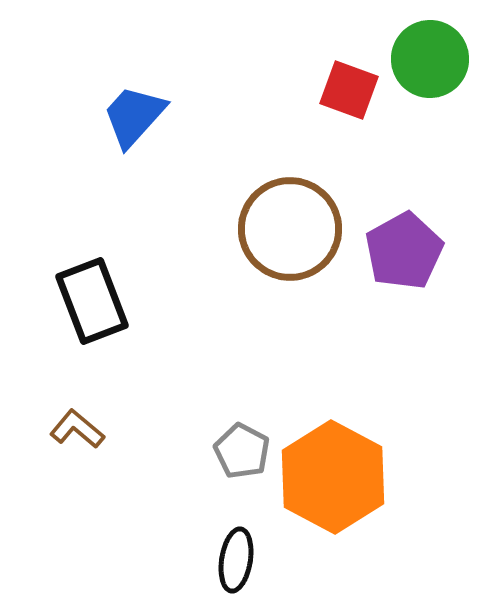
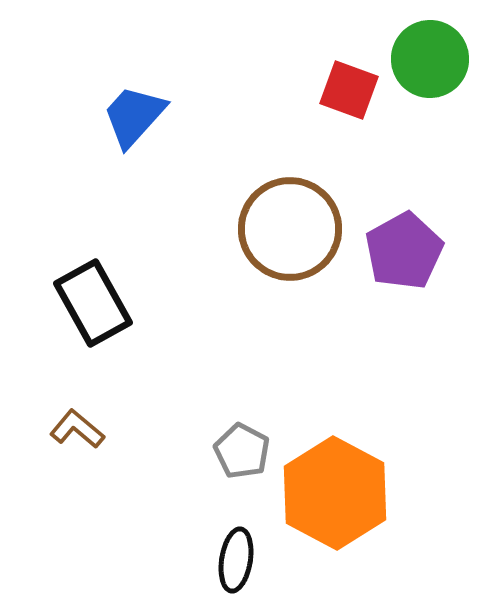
black rectangle: moved 1 px right, 2 px down; rotated 8 degrees counterclockwise
orange hexagon: moved 2 px right, 16 px down
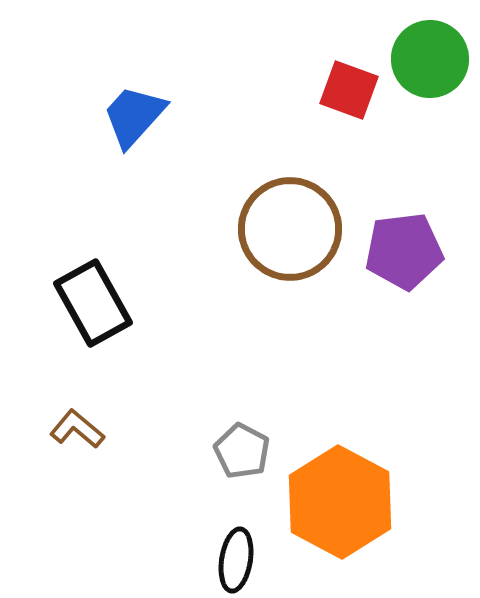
purple pentagon: rotated 22 degrees clockwise
orange hexagon: moved 5 px right, 9 px down
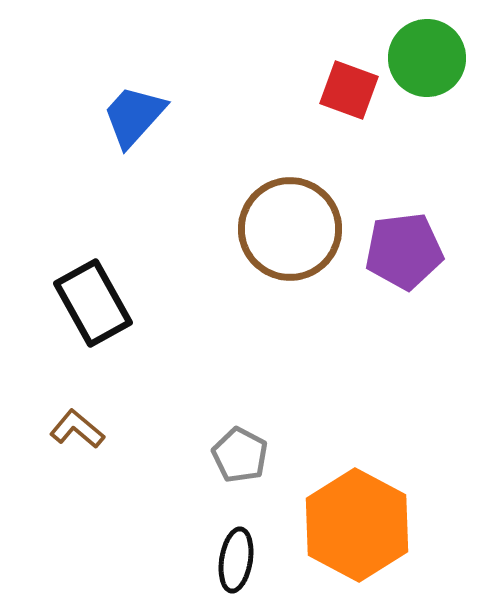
green circle: moved 3 px left, 1 px up
gray pentagon: moved 2 px left, 4 px down
orange hexagon: moved 17 px right, 23 px down
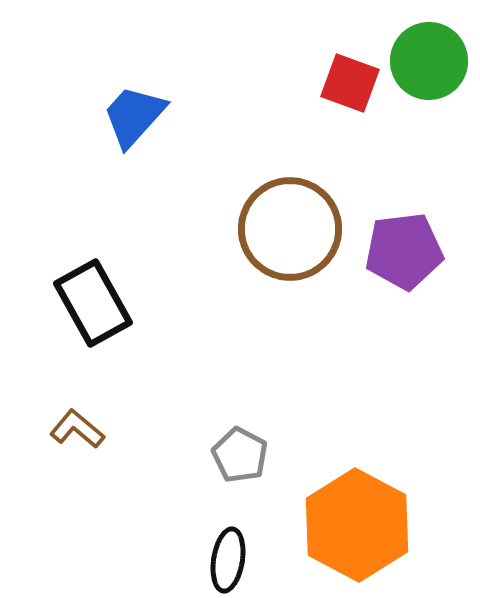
green circle: moved 2 px right, 3 px down
red square: moved 1 px right, 7 px up
black ellipse: moved 8 px left
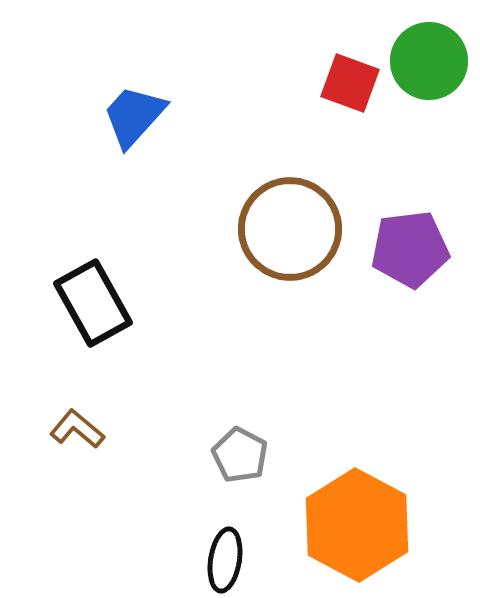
purple pentagon: moved 6 px right, 2 px up
black ellipse: moved 3 px left
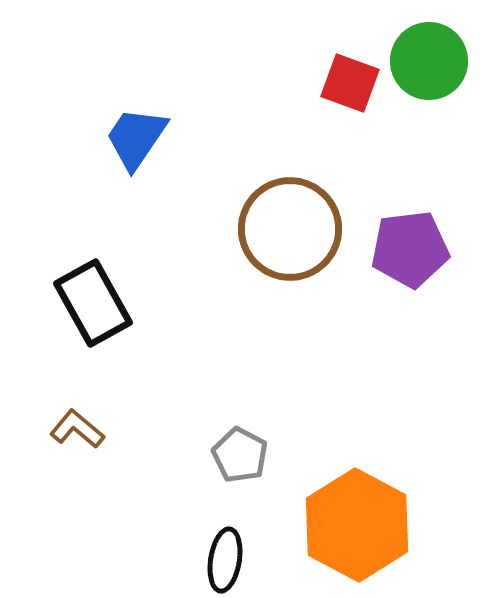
blue trapezoid: moved 2 px right, 22 px down; rotated 8 degrees counterclockwise
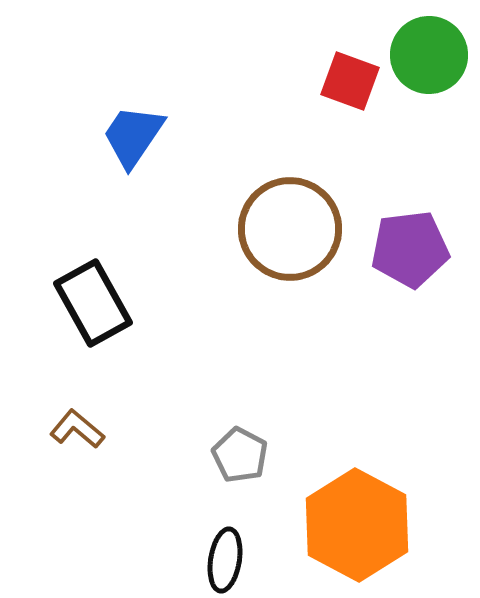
green circle: moved 6 px up
red square: moved 2 px up
blue trapezoid: moved 3 px left, 2 px up
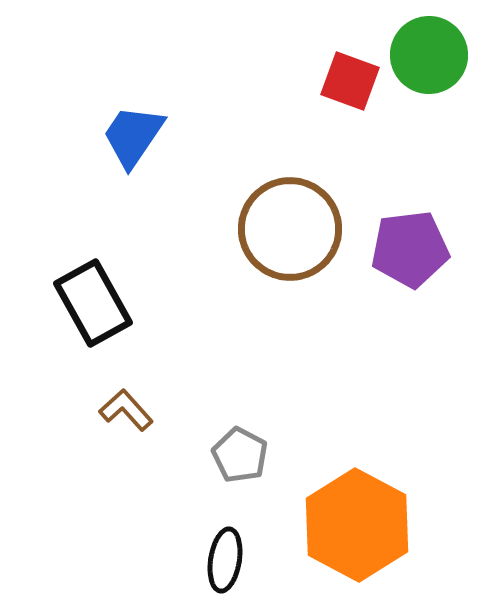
brown L-shape: moved 49 px right, 19 px up; rotated 8 degrees clockwise
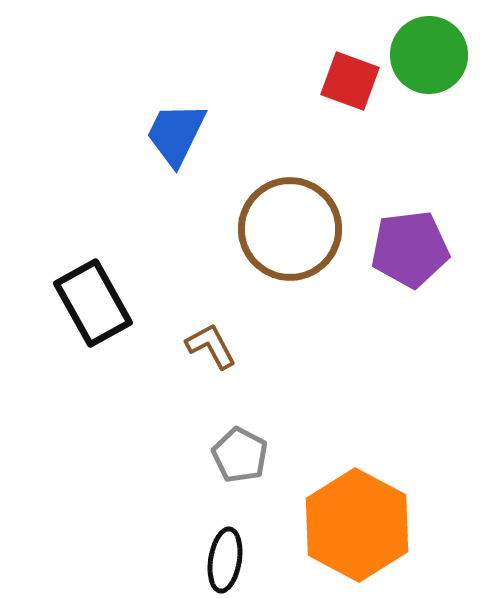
blue trapezoid: moved 43 px right, 2 px up; rotated 8 degrees counterclockwise
brown L-shape: moved 85 px right, 64 px up; rotated 14 degrees clockwise
